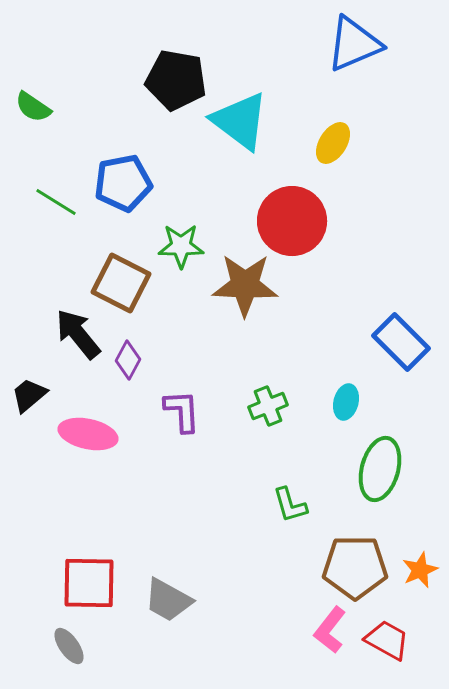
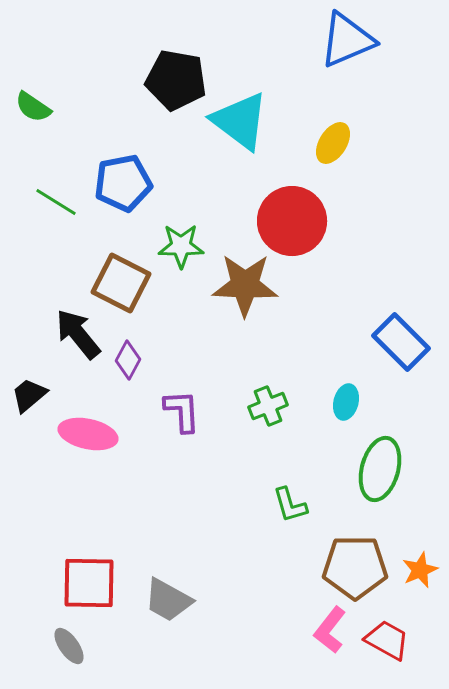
blue triangle: moved 7 px left, 4 px up
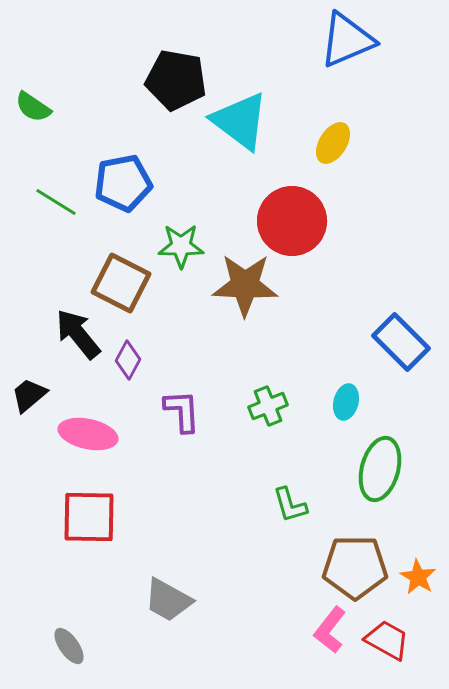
orange star: moved 2 px left, 7 px down; rotated 18 degrees counterclockwise
red square: moved 66 px up
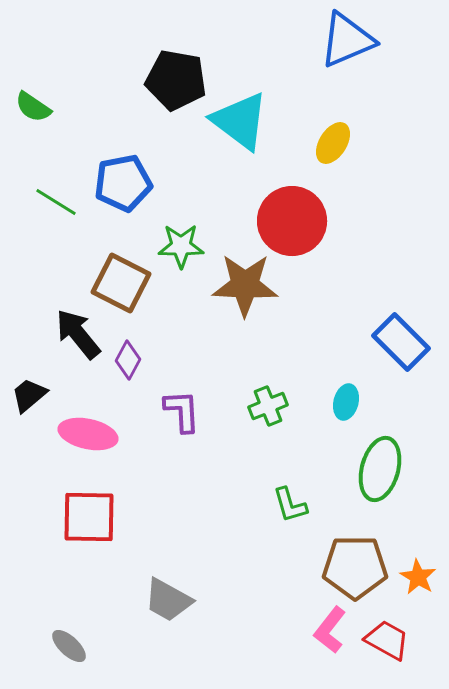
gray ellipse: rotated 12 degrees counterclockwise
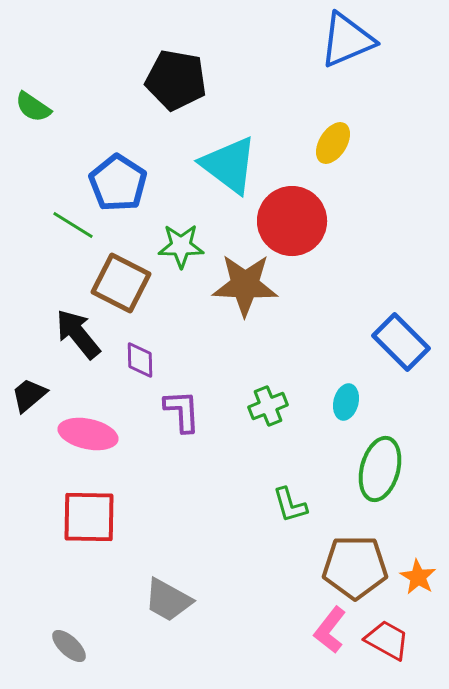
cyan triangle: moved 11 px left, 44 px down
blue pentagon: moved 5 px left; rotated 28 degrees counterclockwise
green line: moved 17 px right, 23 px down
purple diamond: moved 12 px right; rotated 30 degrees counterclockwise
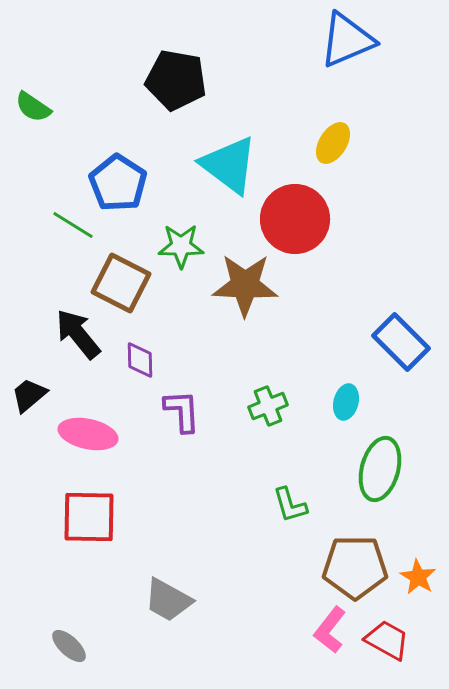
red circle: moved 3 px right, 2 px up
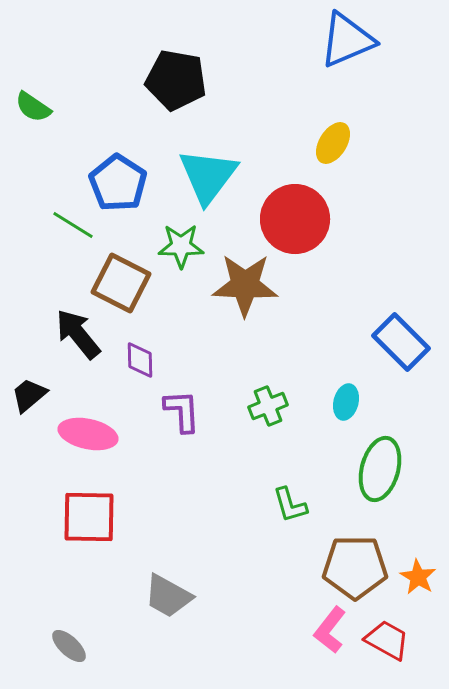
cyan triangle: moved 21 px left, 11 px down; rotated 30 degrees clockwise
gray trapezoid: moved 4 px up
